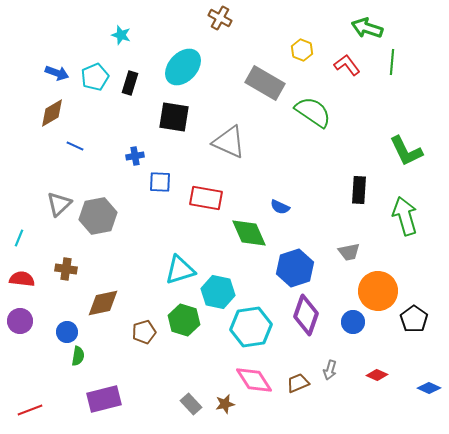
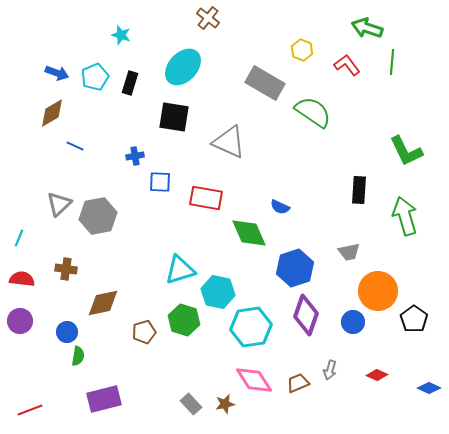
brown cross at (220, 18): moved 12 px left; rotated 10 degrees clockwise
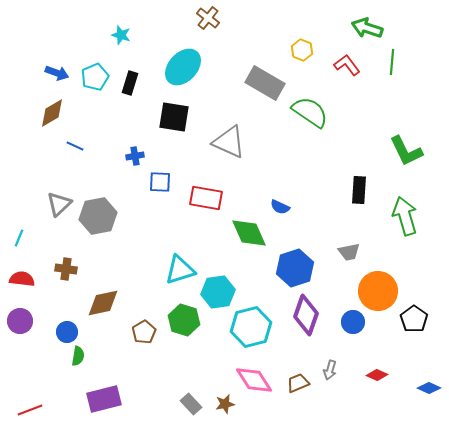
green semicircle at (313, 112): moved 3 px left
cyan hexagon at (218, 292): rotated 20 degrees counterclockwise
cyan hexagon at (251, 327): rotated 6 degrees counterclockwise
brown pentagon at (144, 332): rotated 15 degrees counterclockwise
